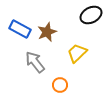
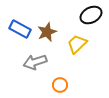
yellow trapezoid: moved 9 px up
gray arrow: rotated 70 degrees counterclockwise
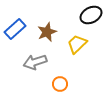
blue rectangle: moved 5 px left; rotated 70 degrees counterclockwise
orange circle: moved 1 px up
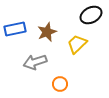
blue rectangle: rotated 30 degrees clockwise
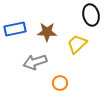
black ellipse: rotated 75 degrees counterclockwise
brown star: rotated 24 degrees clockwise
orange circle: moved 1 px up
